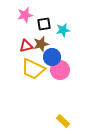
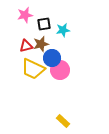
blue circle: moved 1 px down
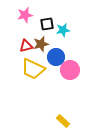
black square: moved 3 px right
blue circle: moved 4 px right, 1 px up
pink circle: moved 10 px right
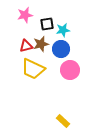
blue circle: moved 5 px right, 8 px up
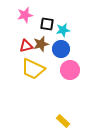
black square: rotated 16 degrees clockwise
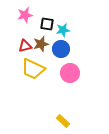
red triangle: moved 1 px left
pink circle: moved 3 px down
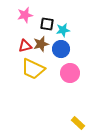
yellow rectangle: moved 15 px right, 2 px down
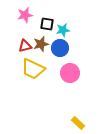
blue circle: moved 1 px left, 1 px up
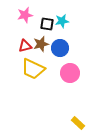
cyan star: moved 1 px left, 9 px up
